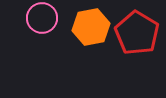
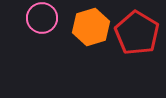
orange hexagon: rotated 6 degrees counterclockwise
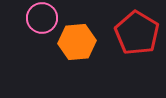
orange hexagon: moved 14 px left, 15 px down; rotated 12 degrees clockwise
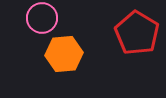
orange hexagon: moved 13 px left, 12 px down
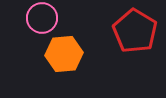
red pentagon: moved 2 px left, 2 px up
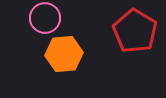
pink circle: moved 3 px right
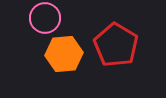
red pentagon: moved 19 px left, 14 px down
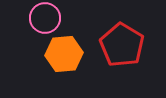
red pentagon: moved 6 px right
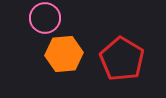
red pentagon: moved 14 px down
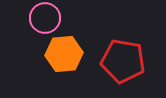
red pentagon: moved 1 px right, 2 px down; rotated 21 degrees counterclockwise
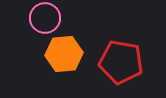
red pentagon: moved 2 px left, 1 px down
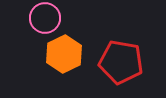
orange hexagon: rotated 21 degrees counterclockwise
